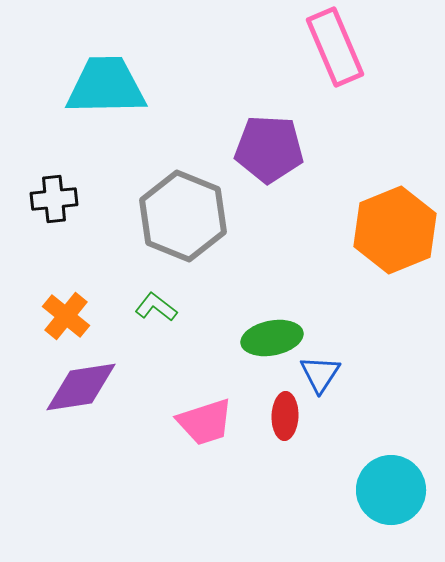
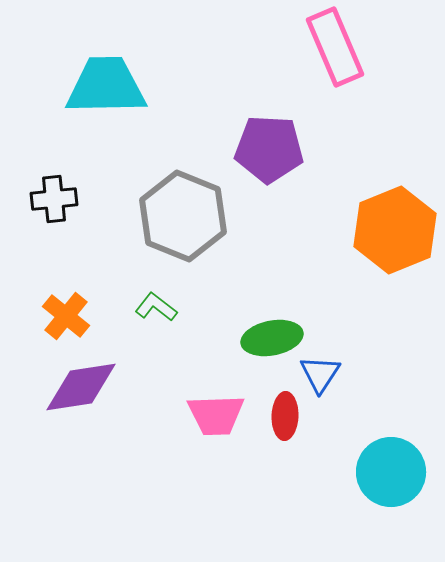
pink trapezoid: moved 11 px right, 7 px up; rotated 16 degrees clockwise
cyan circle: moved 18 px up
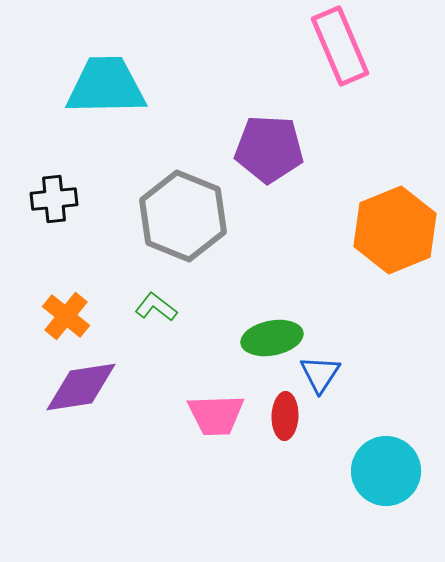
pink rectangle: moved 5 px right, 1 px up
cyan circle: moved 5 px left, 1 px up
